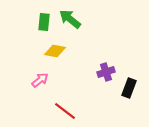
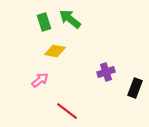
green rectangle: rotated 24 degrees counterclockwise
black rectangle: moved 6 px right
red line: moved 2 px right
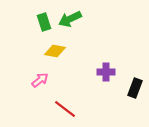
green arrow: rotated 65 degrees counterclockwise
purple cross: rotated 18 degrees clockwise
red line: moved 2 px left, 2 px up
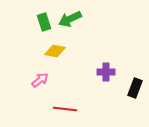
red line: rotated 30 degrees counterclockwise
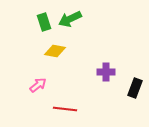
pink arrow: moved 2 px left, 5 px down
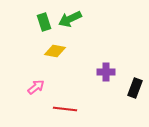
pink arrow: moved 2 px left, 2 px down
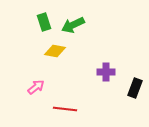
green arrow: moved 3 px right, 6 px down
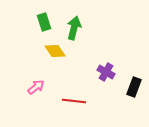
green arrow: moved 1 px right, 3 px down; rotated 130 degrees clockwise
yellow diamond: rotated 45 degrees clockwise
purple cross: rotated 30 degrees clockwise
black rectangle: moved 1 px left, 1 px up
red line: moved 9 px right, 8 px up
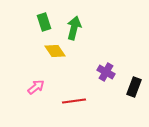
red line: rotated 15 degrees counterclockwise
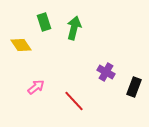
yellow diamond: moved 34 px left, 6 px up
red line: rotated 55 degrees clockwise
